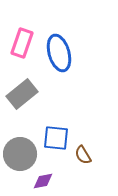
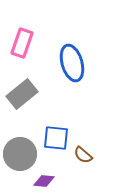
blue ellipse: moved 13 px right, 10 px down
brown semicircle: rotated 18 degrees counterclockwise
purple diamond: moved 1 px right; rotated 15 degrees clockwise
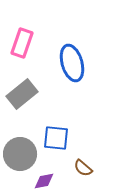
brown semicircle: moved 13 px down
purple diamond: rotated 15 degrees counterclockwise
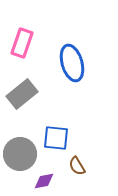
brown semicircle: moved 6 px left, 2 px up; rotated 18 degrees clockwise
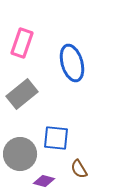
brown semicircle: moved 2 px right, 3 px down
purple diamond: rotated 25 degrees clockwise
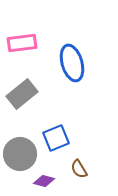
pink rectangle: rotated 64 degrees clockwise
blue square: rotated 28 degrees counterclockwise
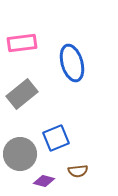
brown semicircle: moved 1 px left, 2 px down; rotated 66 degrees counterclockwise
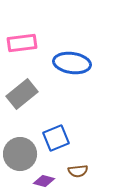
blue ellipse: rotated 66 degrees counterclockwise
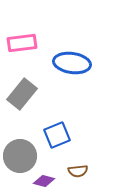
gray rectangle: rotated 12 degrees counterclockwise
blue square: moved 1 px right, 3 px up
gray circle: moved 2 px down
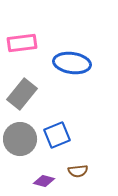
gray circle: moved 17 px up
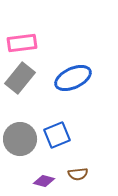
blue ellipse: moved 1 px right, 15 px down; rotated 33 degrees counterclockwise
gray rectangle: moved 2 px left, 16 px up
brown semicircle: moved 3 px down
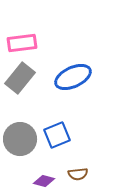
blue ellipse: moved 1 px up
